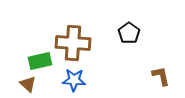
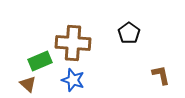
green rectangle: rotated 10 degrees counterclockwise
brown L-shape: moved 1 px up
blue star: moved 1 px left; rotated 15 degrees clockwise
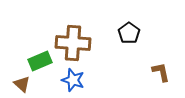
brown L-shape: moved 3 px up
brown triangle: moved 6 px left
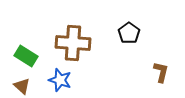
green rectangle: moved 14 px left, 5 px up; rotated 55 degrees clockwise
brown L-shape: rotated 25 degrees clockwise
blue star: moved 13 px left
brown triangle: moved 2 px down
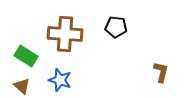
black pentagon: moved 13 px left, 6 px up; rotated 30 degrees counterclockwise
brown cross: moved 8 px left, 9 px up
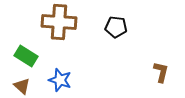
brown cross: moved 6 px left, 12 px up
